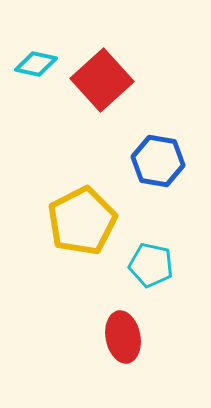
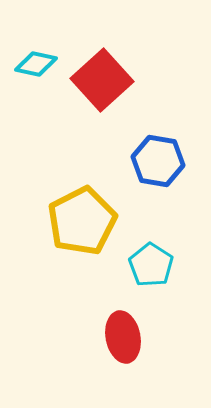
cyan pentagon: rotated 21 degrees clockwise
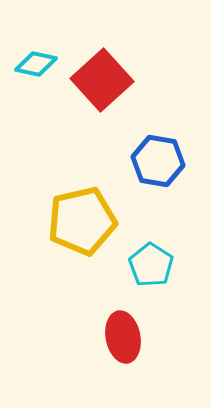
yellow pentagon: rotated 14 degrees clockwise
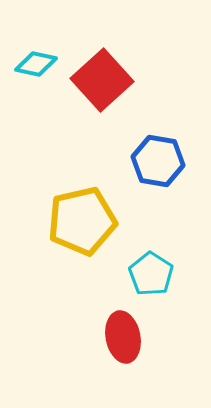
cyan pentagon: moved 9 px down
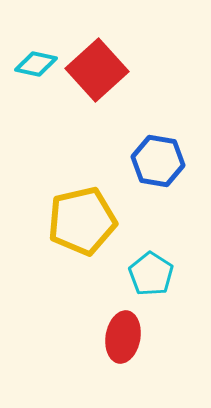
red square: moved 5 px left, 10 px up
red ellipse: rotated 21 degrees clockwise
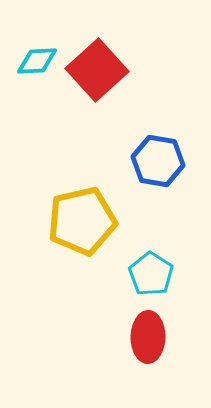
cyan diamond: moved 1 px right, 3 px up; rotated 15 degrees counterclockwise
red ellipse: moved 25 px right; rotated 9 degrees counterclockwise
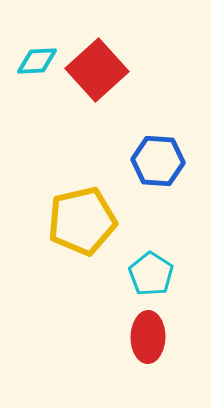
blue hexagon: rotated 6 degrees counterclockwise
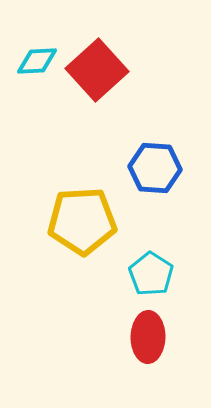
blue hexagon: moved 3 px left, 7 px down
yellow pentagon: rotated 10 degrees clockwise
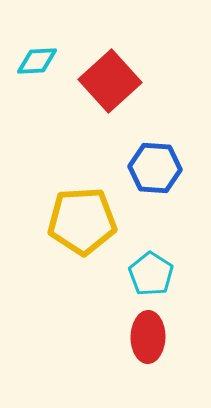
red square: moved 13 px right, 11 px down
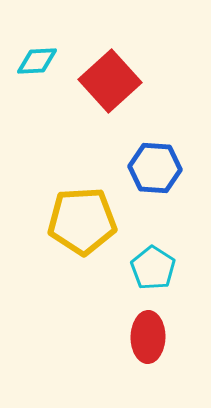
cyan pentagon: moved 2 px right, 6 px up
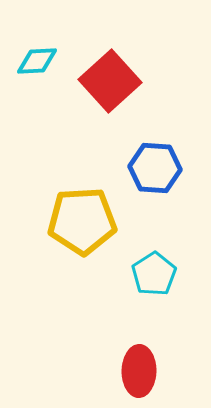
cyan pentagon: moved 1 px right, 6 px down; rotated 6 degrees clockwise
red ellipse: moved 9 px left, 34 px down
